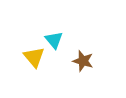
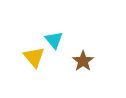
brown star: rotated 20 degrees clockwise
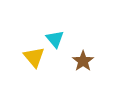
cyan triangle: moved 1 px right, 1 px up
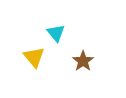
cyan triangle: moved 1 px right, 6 px up
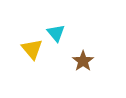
yellow triangle: moved 2 px left, 8 px up
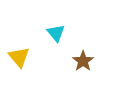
yellow triangle: moved 13 px left, 8 px down
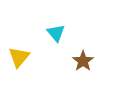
yellow triangle: rotated 20 degrees clockwise
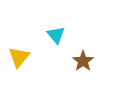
cyan triangle: moved 2 px down
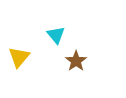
brown star: moved 7 px left
